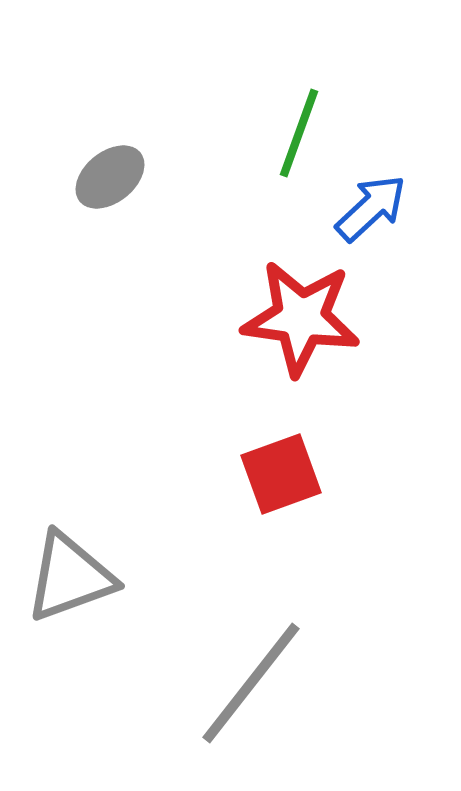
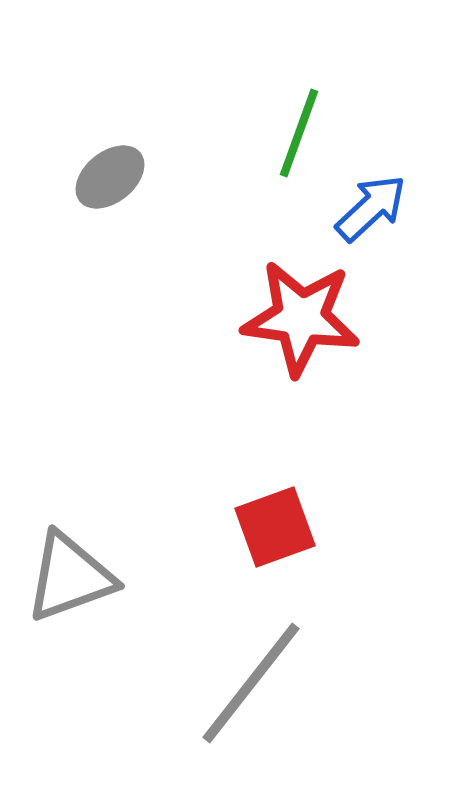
red square: moved 6 px left, 53 px down
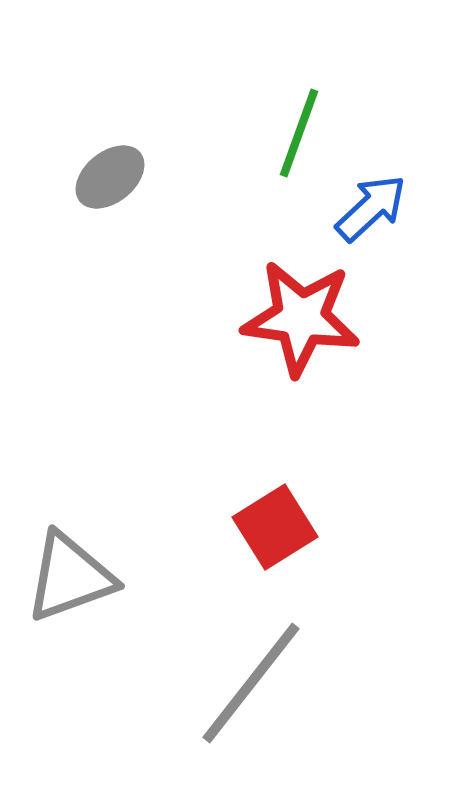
red square: rotated 12 degrees counterclockwise
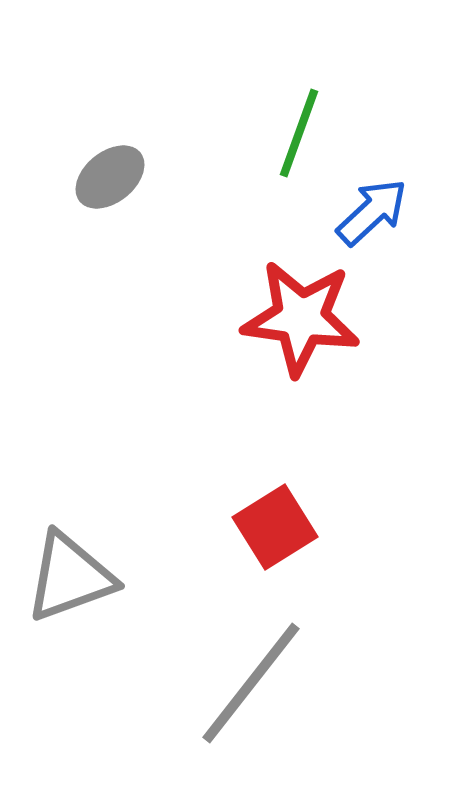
blue arrow: moved 1 px right, 4 px down
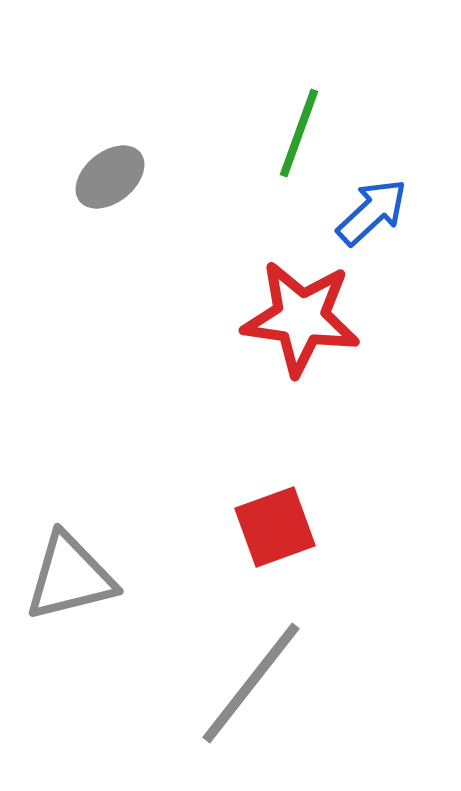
red square: rotated 12 degrees clockwise
gray triangle: rotated 6 degrees clockwise
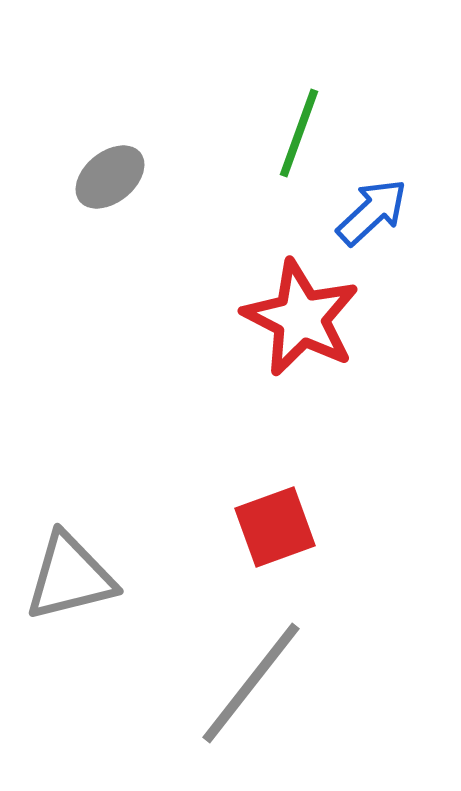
red star: rotated 19 degrees clockwise
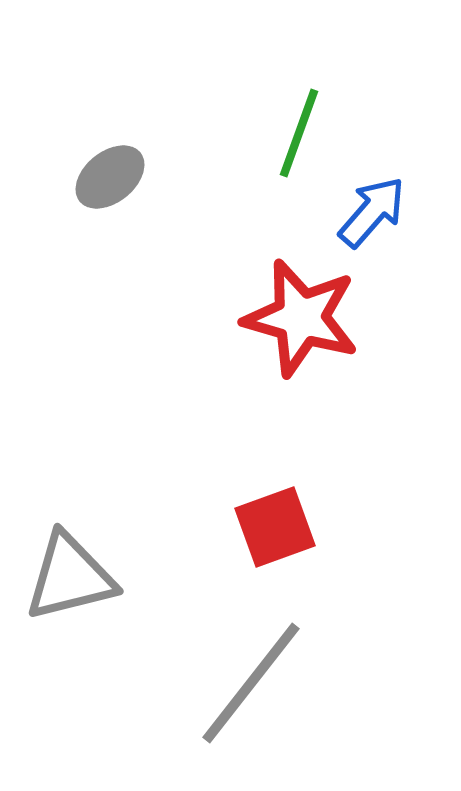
blue arrow: rotated 6 degrees counterclockwise
red star: rotated 11 degrees counterclockwise
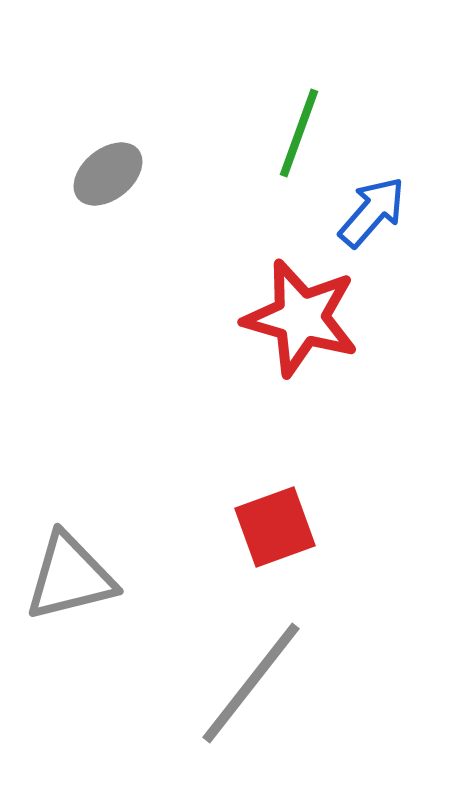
gray ellipse: moved 2 px left, 3 px up
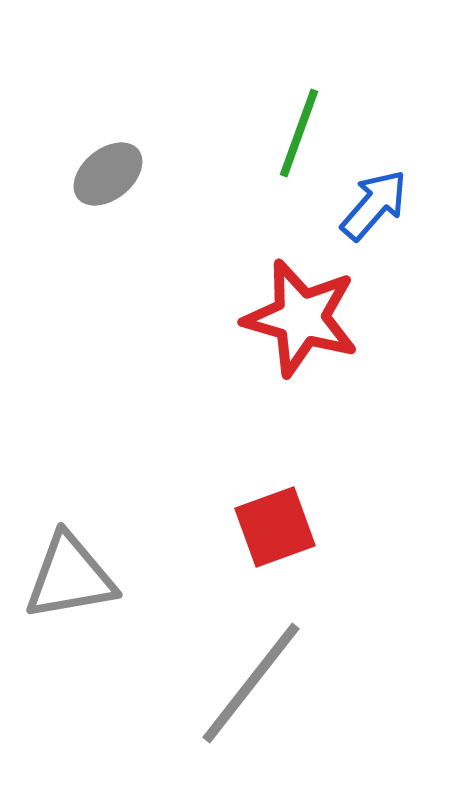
blue arrow: moved 2 px right, 7 px up
gray triangle: rotated 4 degrees clockwise
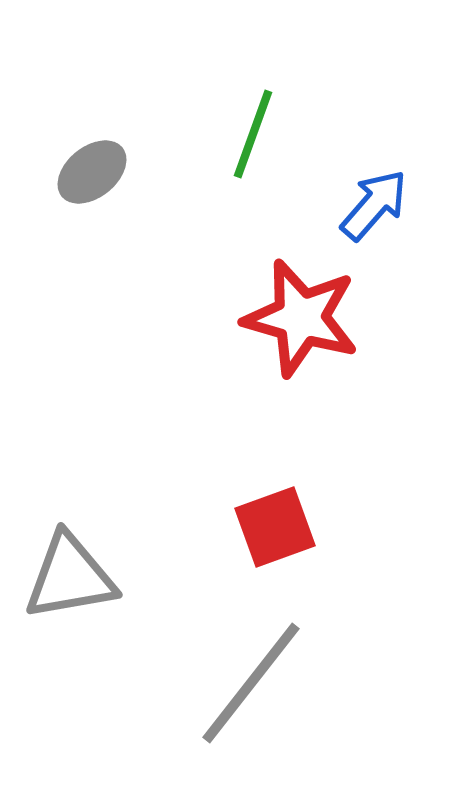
green line: moved 46 px left, 1 px down
gray ellipse: moved 16 px left, 2 px up
